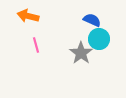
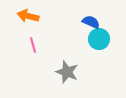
blue semicircle: moved 1 px left, 2 px down
pink line: moved 3 px left
gray star: moved 14 px left, 19 px down; rotated 15 degrees counterclockwise
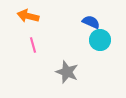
cyan circle: moved 1 px right, 1 px down
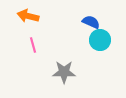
gray star: moved 3 px left; rotated 20 degrees counterclockwise
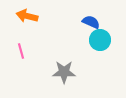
orange arrow: moved 1 px left
pink line: moved 12 px left, 6 px down
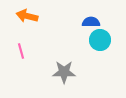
blue semicircle: rotated 24 degrees counterclockwise
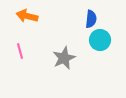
blue semicircle: moved 3 px up; rotated 96 degrees clockwise
pink line: moved 1 px left
gray star: moved 14 px up; rotated 25 degrees counterclockwise
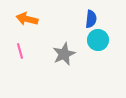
orange arrow: moved 3 px down
cyan circle: moved 2 px left
gray star: moved 4 px up
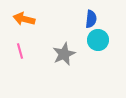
orange arrow: moved 3 px left
